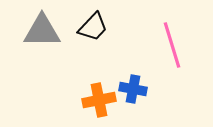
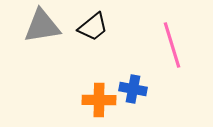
black trapezoid: rotated 8 degrees clockwise
gray triangle: moved 5 px up; rotated 9 degrees counterclockwise
orange cross: rotated 12 degrees clockwise
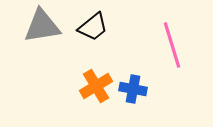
orange cross: moved 3 px left, 14 px up; rotated 32 degrees counterclockwise
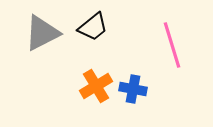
gray triangle: moved 7 px down; rotated 18 degrees counterclockwise
